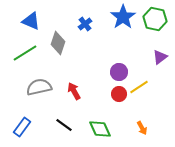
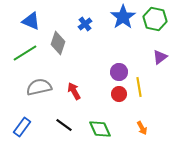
yellow line: rotated 66 degrees counterclockwise
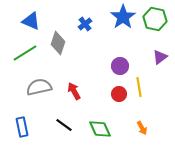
purple circle: moved 1 px right, 6 px up
blue rectangle: rotated 48 degrees counterclockwise
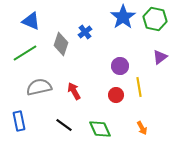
blue cross: moved 8 px down
gray diamond: moved 3 px right, 1 px down
red circle: moved 3 px left, 1 px down
blue rectangle: moved 3 px left, 6 px up
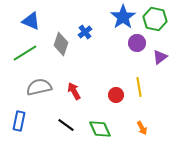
purple circle: moved 17 px right, 23 px up
blue rectangle: rotated 24 degrees clockwise
black line: moved 2 px right
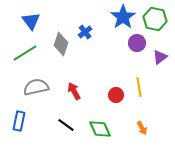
blue triangle: rotated 30 degrees clockwise
gray semicircle: moved 3 px left
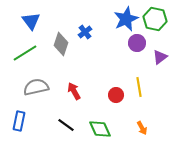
blue star: moved 3 px right, 2 px down; rotated 10 degrees clockwise
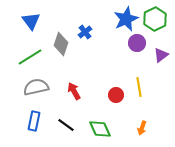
green hexagon: rotated 20 degrees clockwise
green line: moved 5 px right, 4 px down
purple triangle: moved 1 px right, 2 px up
blue rectangle: moved 15 px right
orange arrow: rotated 48 degrees clockwise
